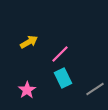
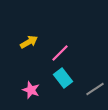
pink line: moved 1 px up
cyan rectangle: rotated 12 degrees counterclockwise
pink star: moved 4 px right; rotated 18 degrees counterclockwise
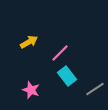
cyan rectangle: moved 4 px right, 2 px up
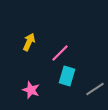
yellow arrow: rotated 36 degrees counterclockwise
cyan rectangle: rotated 54 degrees clockwise
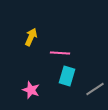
yellow arrow: moved 2 px right, 5 px up
pink line: rotated 48 degrees clockwise
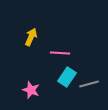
cyan rectangle: moved 1 px down; rotated 18 degrees clockwise
gray line: moved 6 px left, 5 px up; rotated 18 degrees clockwise
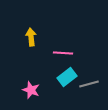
yellow arrow: rotated 30 degrees counterclockwise
pink line: moved 3 px right
cyan rectangle: rotated 18 degrees clockwise
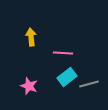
pink star: moved 2 px left, 4 px up
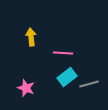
pink star: moved 3 px left, 2 px down
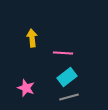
yellow arrow: moved 1 px right, 1 px down
gray line: moved 20 px left, 13 px down
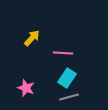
yellow arrow: rotated 48 degrees clockwise
cyan rectangle: moved 1 px down; rotated 18 degrees counterclockwise
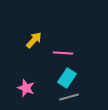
yellow arrow: moved 2 px right, 2 px down
